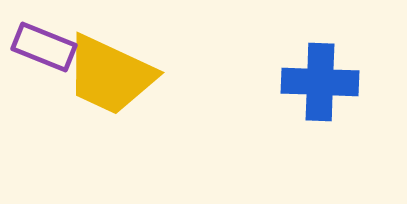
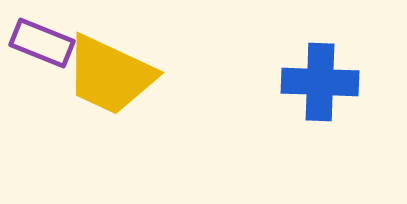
purple rectangle: moved 2 px left, 4 px up
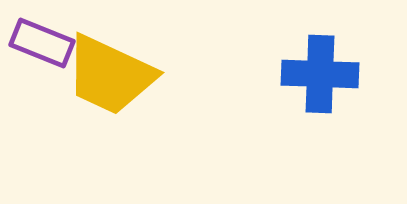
blue cross: moved 8 px up
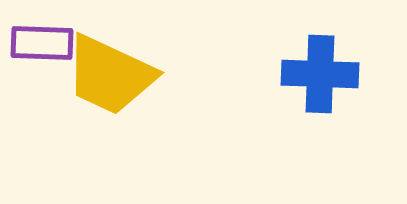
purple rectangle: rotated 20 degrees counterclockwise
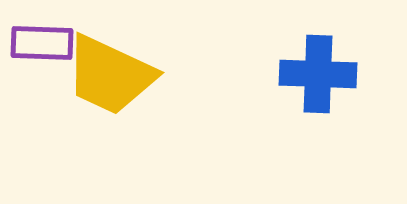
blue cross: moved 2 px left
